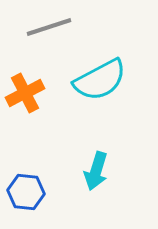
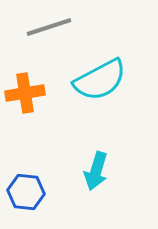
orange cross: rotated 18 degrees clockwise
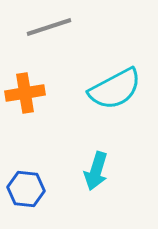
cyan semicircle: moved 15 px right, 9 px down
blue hexagon: moved 3 px up
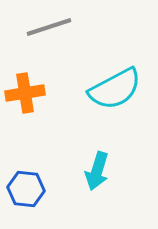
cyan arrow: moved 1 px right
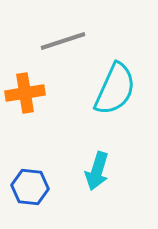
gray line: moved 14 px right, 14 px down
cyan semicircle: rotated 38 degrees counterclockwise
blue hexagon: moved 4 px right, 2 px up
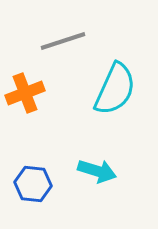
orange cross: rotated 12 degrees counterclockwise
cyan arrow: rotated 90 degrees counterclockwise
blue hexagon: moved 3 px right, 3 px up
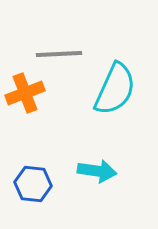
gray line: moved 4 px left, 13 px down; rotated 15 degrees clockwise
cyan arrow: rotated 9 degrees counterclockwise
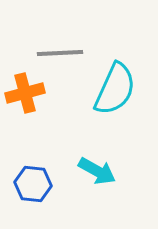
gray line: moved 1 px right, 1 px up
orange cross: rotated 6 degrees clockwise
cyan arrow: rotated 21 degrees clockwise
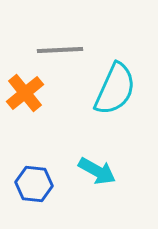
gray line: moved 3 px up
orange cross: rotated 24 degrees counterclockwise
blue hexagon: moved 1 px right
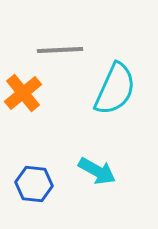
orange cross: moved 2 px left
